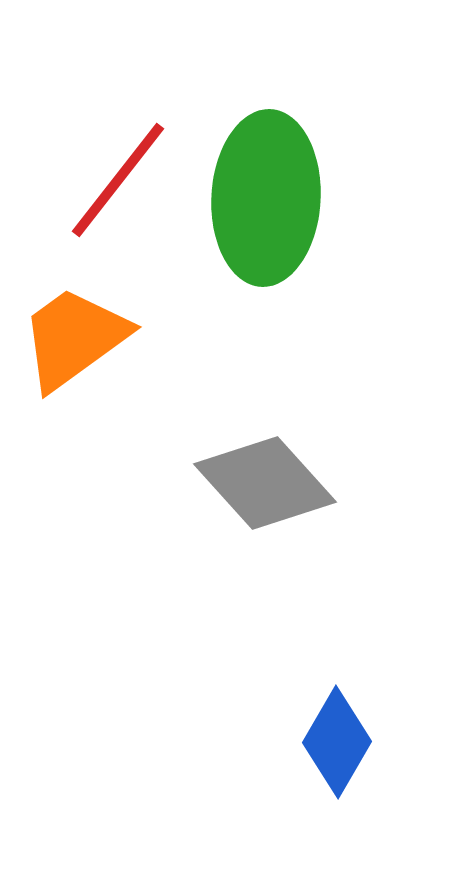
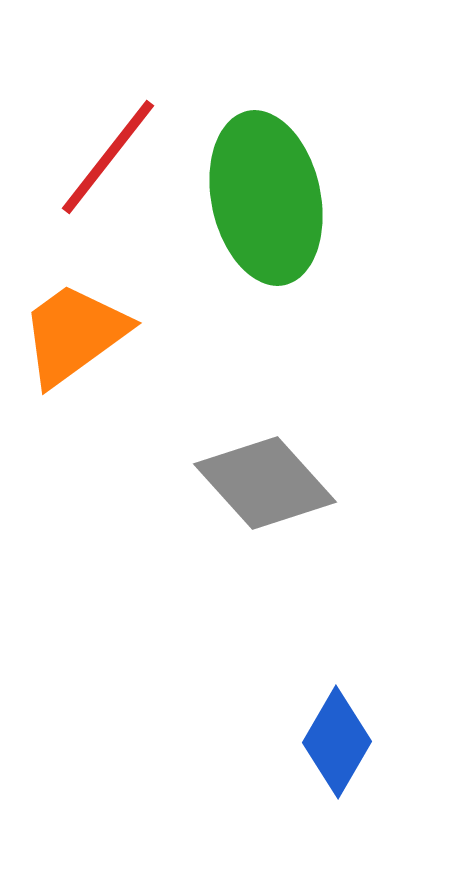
red line: moved 10 px left, 23 px up
green ellipse: rotated 15 degrees counterclockwise
orange trapezoid: moved 4 px up
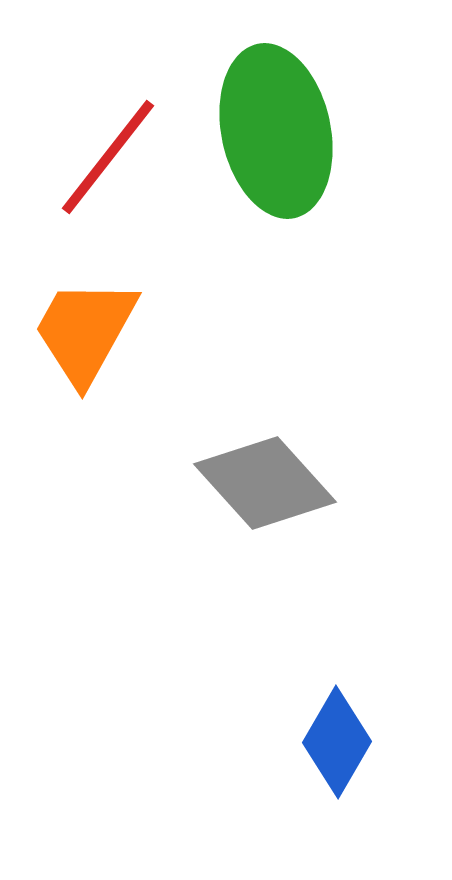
green ellipse: moved 10 px right, 67 px up
orange trapezoid: moved 11 px right, 3 px up; rotated 25 degrees counterclockwise
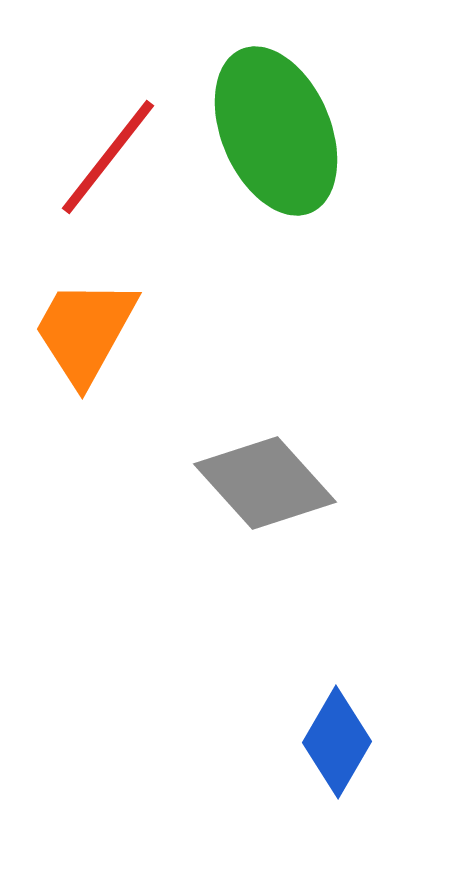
green ellipse: rotated 11 degrees counterclockwise
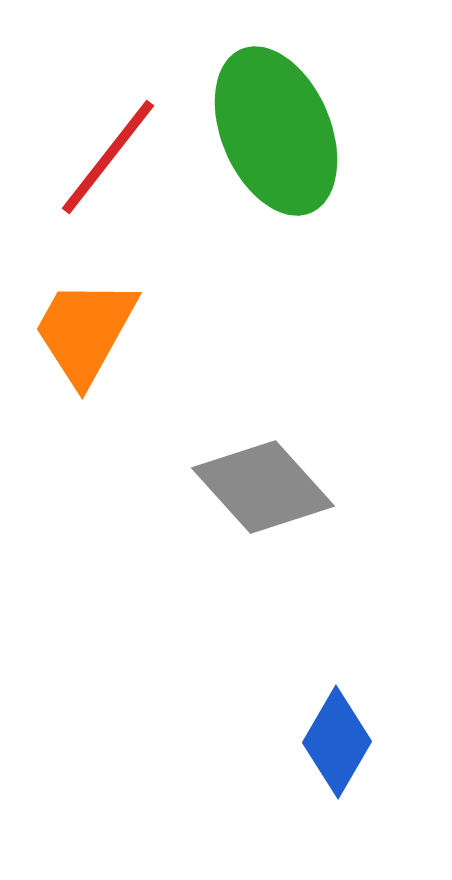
gray diamond: moved 2 px left, 4 px down
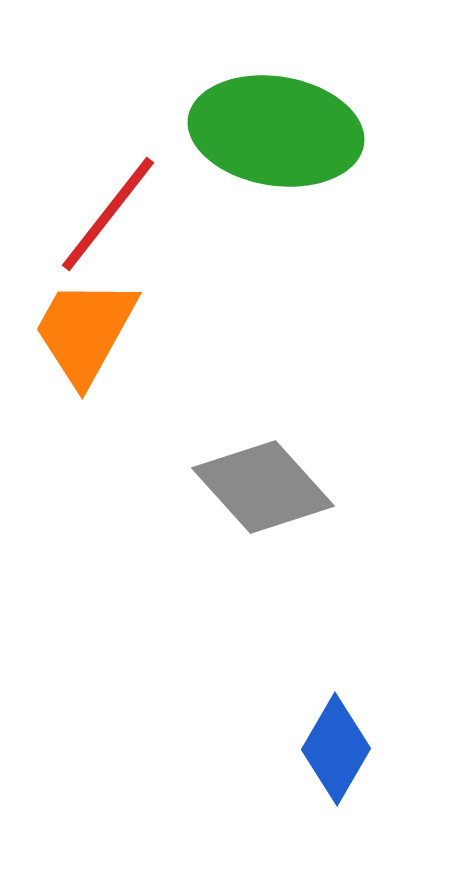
green ellipse: rotated 58 degrees counterclockwise
red line: moved 57 px down
blue diamond: moved 1 px left, 7 px down
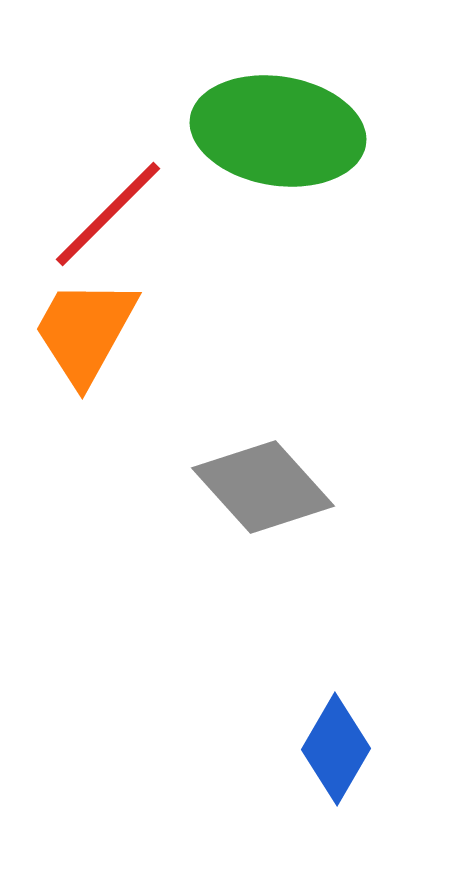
green ellipse: moved 2 px right
red line: rotated 7 degrees clockwise
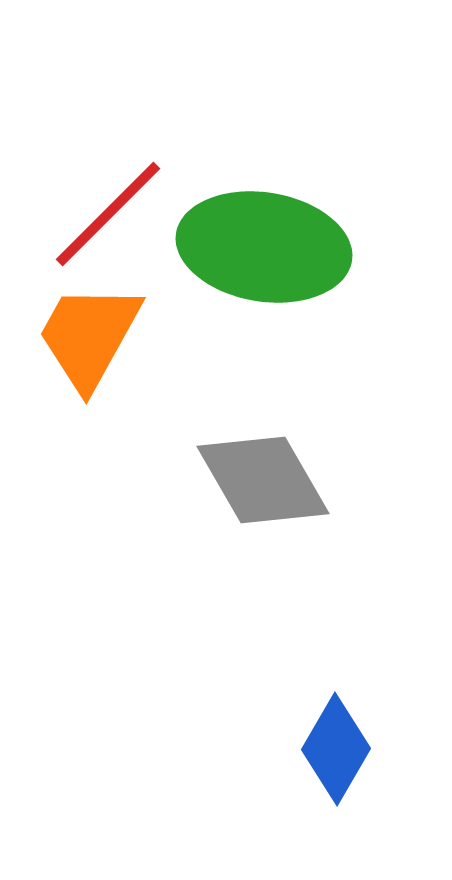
green ellipse: moved 14 px left, 116 px down
orange trapezoid: moved 4 px right, 5 px down
gray diamond: moved 7 px up; rotated 12 degrees clockwise
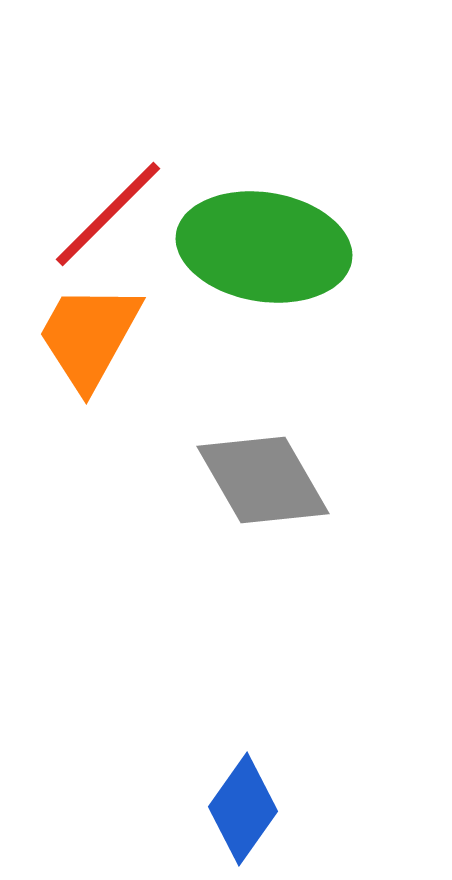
blue diamond: moved 93 px left, 60 px down; rotated 5 degrees clockwise
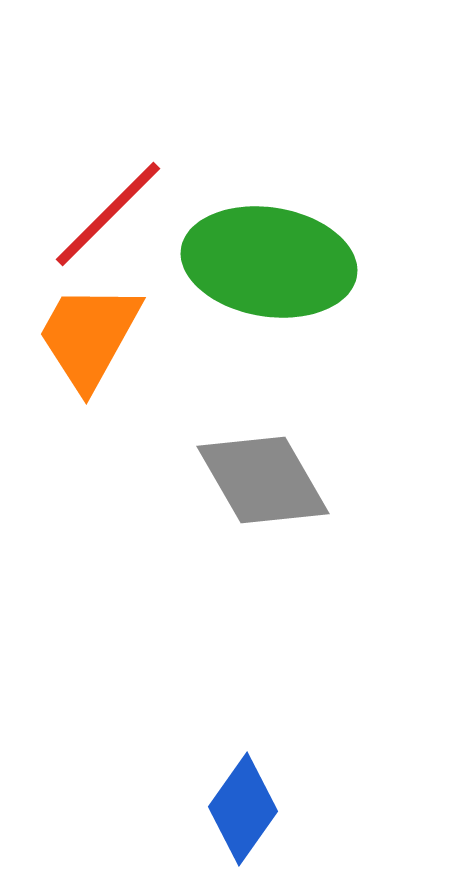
green ellipse: moved 5 px right, 15 px down
